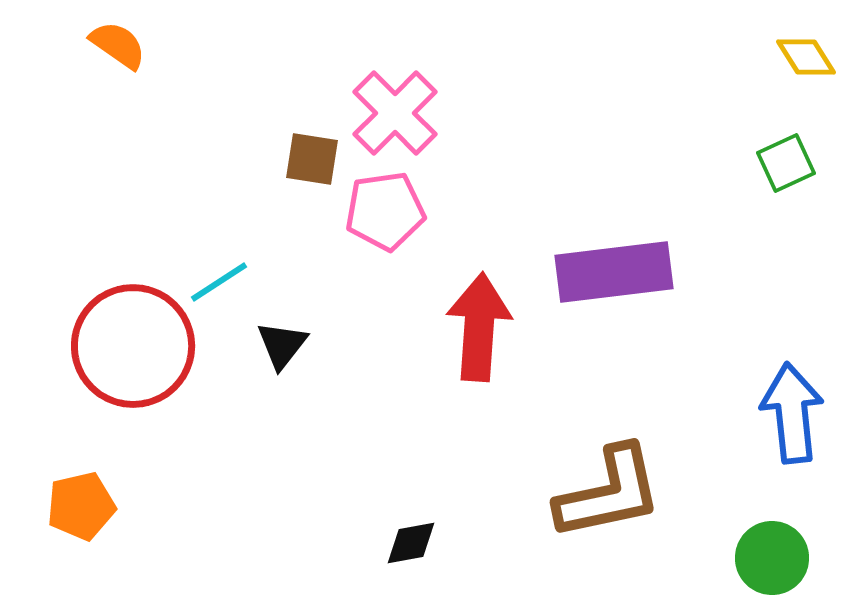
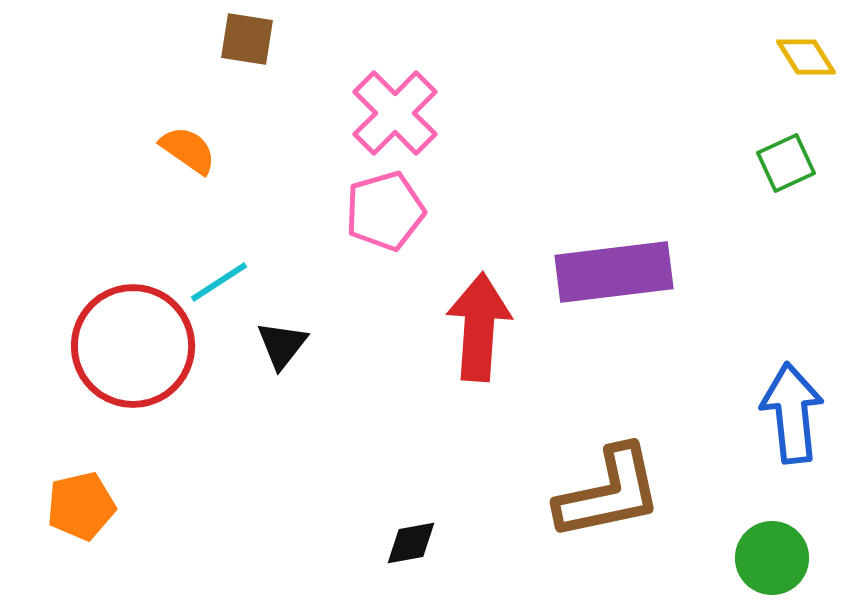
orange semicircle: moved 70 px right, 105 px down
brown square: moved 65 px left, 120 px up
pink pentagon: rotated 8 degrees counterclockwise
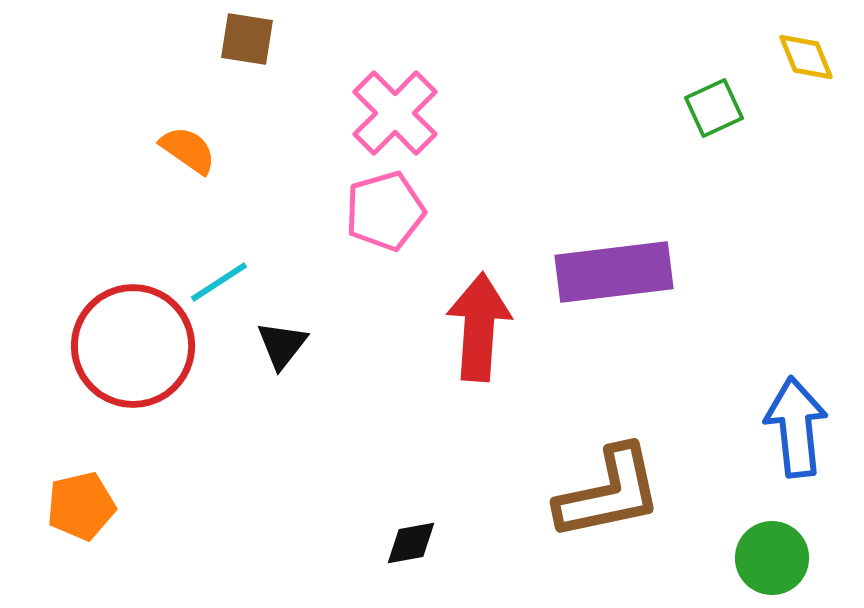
yellow diamond: rotated 10 degrees clockwise
green square: moved 72 px left, 55 px up
blue arrow: moved 4 px right, 14 px down
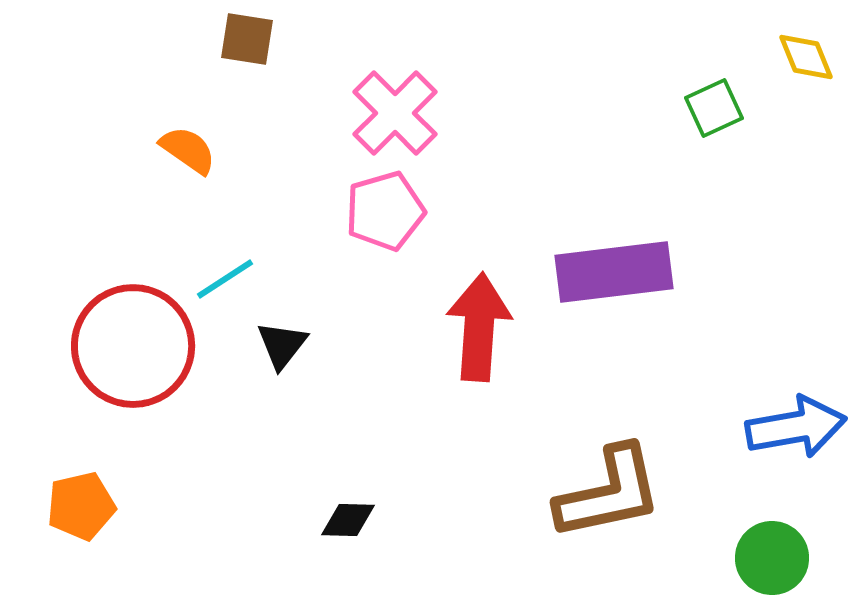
cyan line: moved 6 px right, 3 px up
blue arrow: rotated 86 degrees clockwise
black diamond: moved 63 px left, 23 px up; rotated 12 degrees clockwise
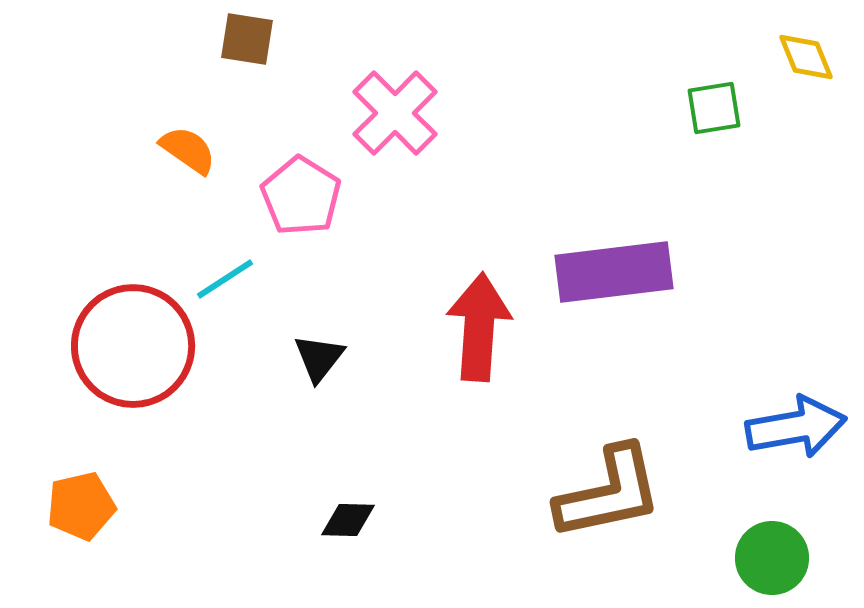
green square: rotated 16 degrees clockwise
pink pentagon: moved 84 px left, 15 px up; rotated 24 degrees counterclockwise
black triangle: moved 37 px right, 13 px down
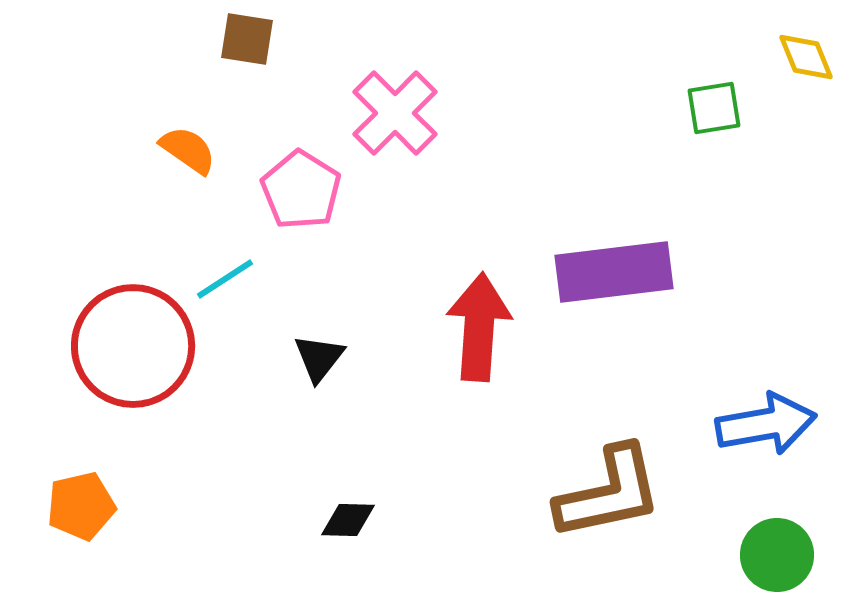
pink pentagon: moved 6 px up
blue arrow: moved 30 px left, 3 px up
green circle: moved 5 px right, 3 px up
